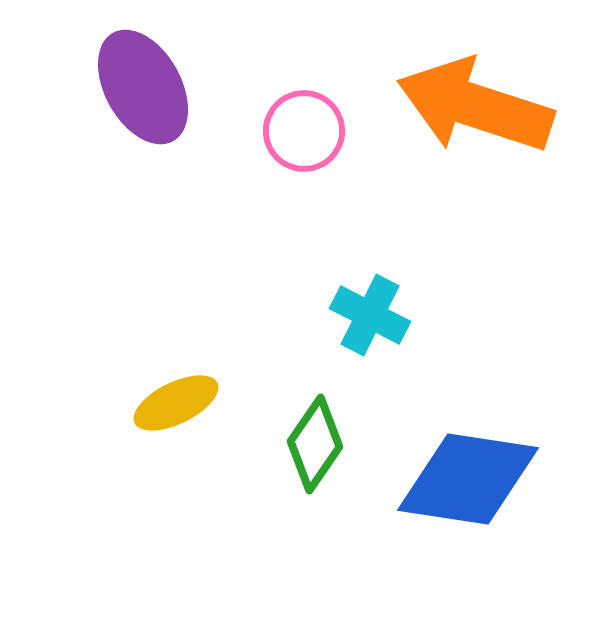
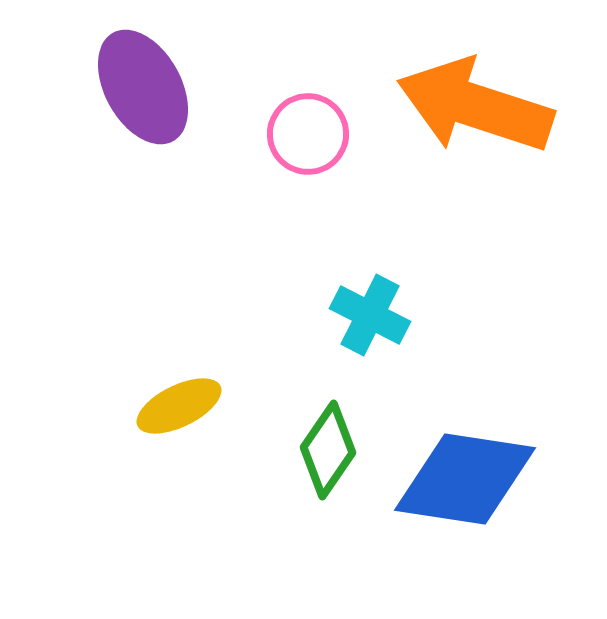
pink circle: moved 4 px right, 3 px down
yellow ellipse: moved 3 px right, 3 px down
green diamond: moved 13 px right, 6 px down
blue diamond: moved 3 px left
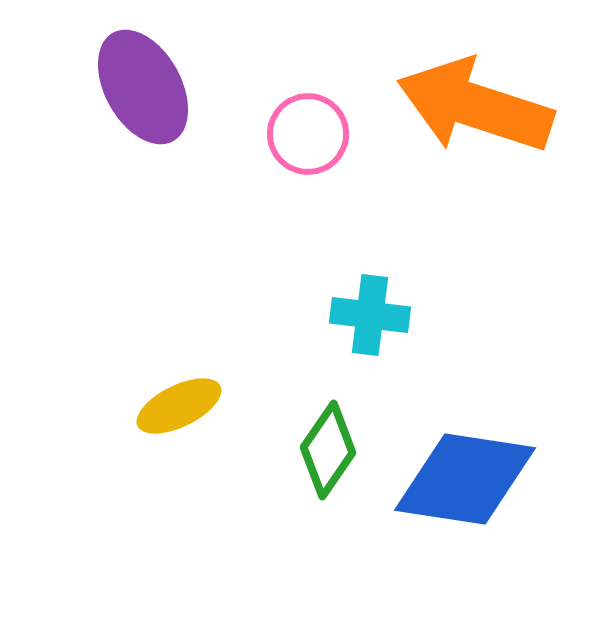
cyan cross: rotated 20 degrees counterclockwise
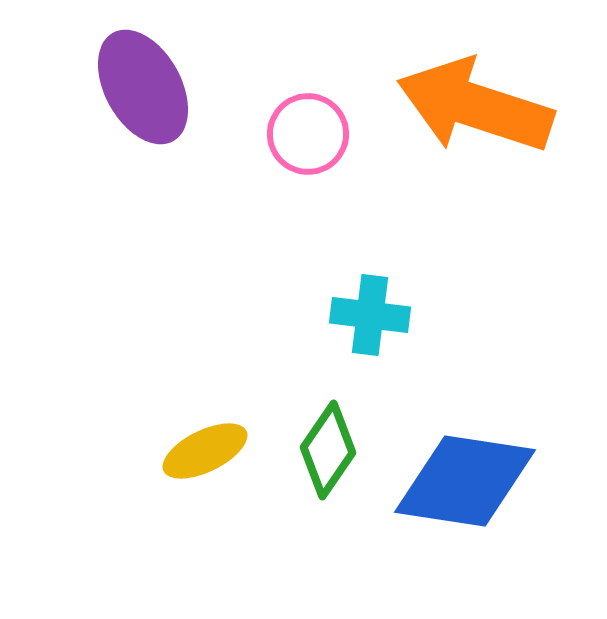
yellow ellipse: moved 26 px right, 45 px down
blue diamond: moved 2 px down
